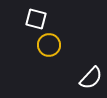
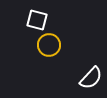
white square: moved 1 px right, 1 px down
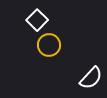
white square: rotated 30 degrees clockwise
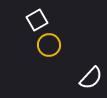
white square: rotated 15 degrees clockwise
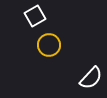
white square: moved 2 px left, 4 px up
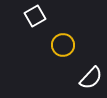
yellow circle: moved 14 px right
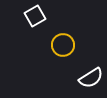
white semicircle: rotated 15 degrees clockwise
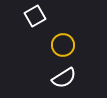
white semicircle: moved 27 px left
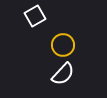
white semicircle: moved 1 px left, 4 px up; rotated 15 degrees counterclockwise
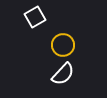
white square: moved 1 px down
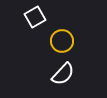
yellow circle: moved 1 px left, 4 px up
